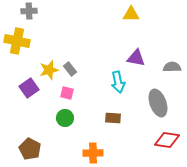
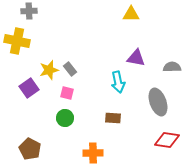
gray ellipse: moved 1 px up
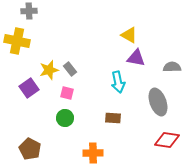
yellow triangle: moved 2 px left, 21 px down; rotated 30 degrees clockwise
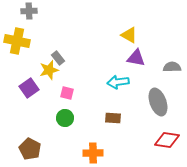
gray rectangle: moved 12 px left, 11 px up
cyan arrow: rotated 95 degrees clockwise
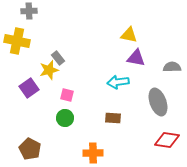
yellow triangle: rotated 18 degrees counterclockwise
pink square: moved 2 px down
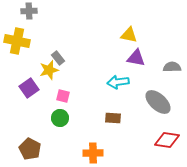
pink square: moved 4 px left, 1 px down
gray ellipse: rotated 28 degrees counterclockwise
green circle: moved 5 px left
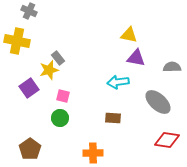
gray cross: rotated 28 degrees clockwise
brown pentagon: rotated 10 degrees clockwise
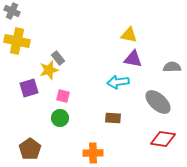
gray cross: moved 17 px left
purple triangle: moved 3 px left, 1 px down
purple square: rotated 18 degrees clockwise
red diamond: moved 4 px left, 1 px up
